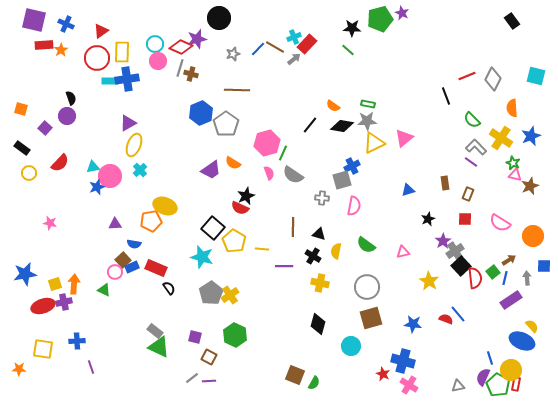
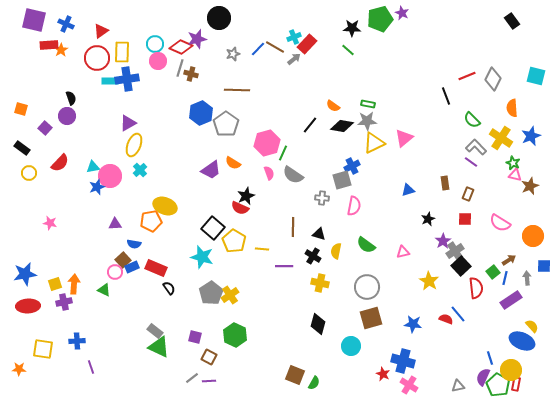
red rectangle at (44, 45): moved 5 px right
red semicircle at (475, 278): moved 1 px right, 10 px down
red ellipse at (43, 306): moved 15 px left; rotated 15 degrees clockwise
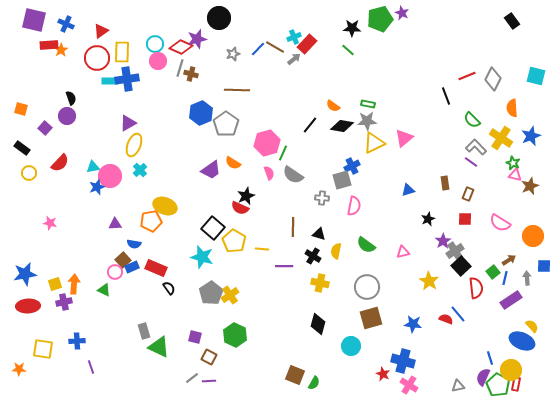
gray rectangle at (155, 331): moved 11 px left; rotated 35 degrees clockwise
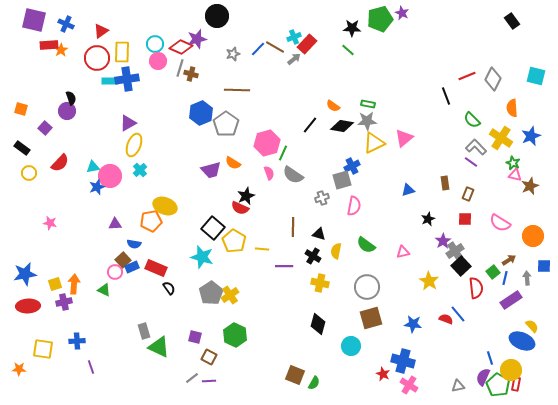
black circle at (219, 18): moved 2 px left, 2 px up
purple circle at (67, 116): moved 5 px up
purple trapezoid at (211, 170): rotated 20 degrees clockwise
gray cross at (322, 198): rotated 24 degrees counterclockwise
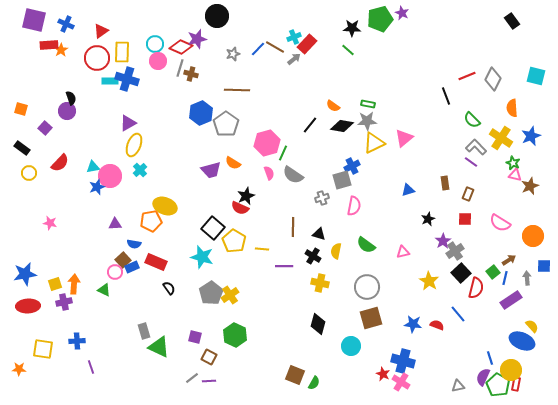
blue cross at (127, 79): rotated 25 degrees clockwise
black square at (461, 266): moved 7 px down
red rectangle at (156, 268): moved 6 px up
red semicircle at (476, 288): rotated 20 degrees clockwise
red semicircle at (446, 319): moved 9 px left, 6 px down
pink cross at (409, 385): moved 8 px left, 3 px up
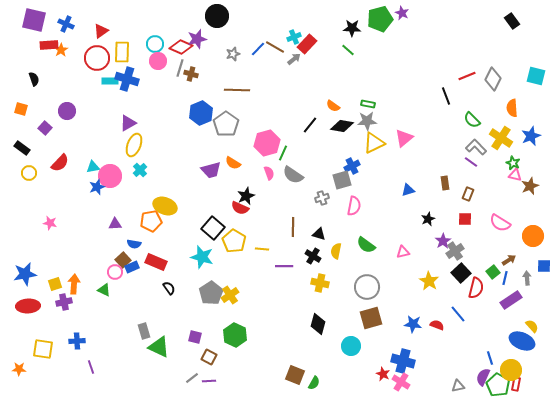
black semicircle at (71, 98): moved 37 px left, 19 px up
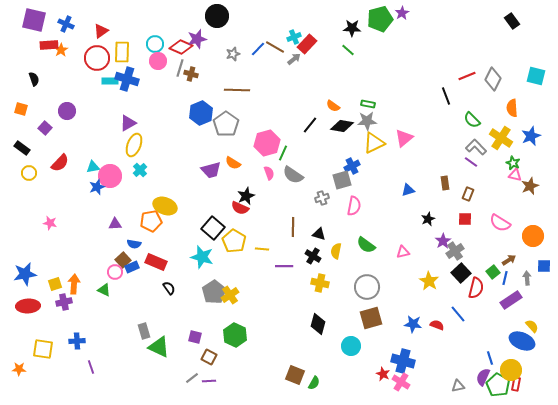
purple star at (402, 13): rotated 16 degrees clockwise
gray pentagon at (211, 293): moved 3 px right, 1 px up
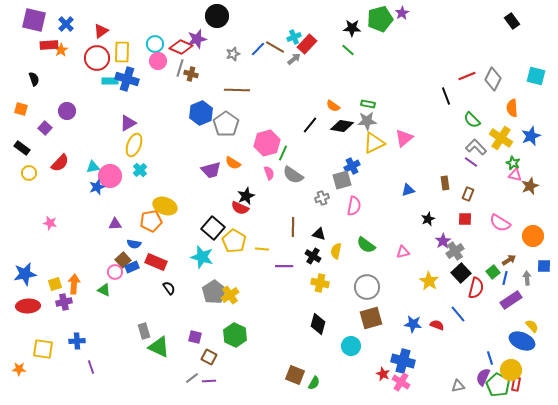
blue cross at (66, 24): rotated 21 degrees clockwise
